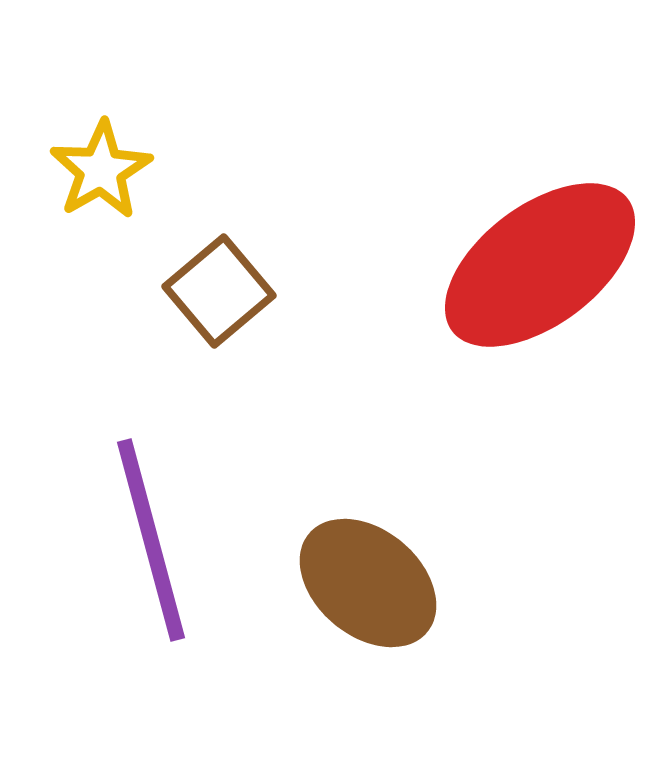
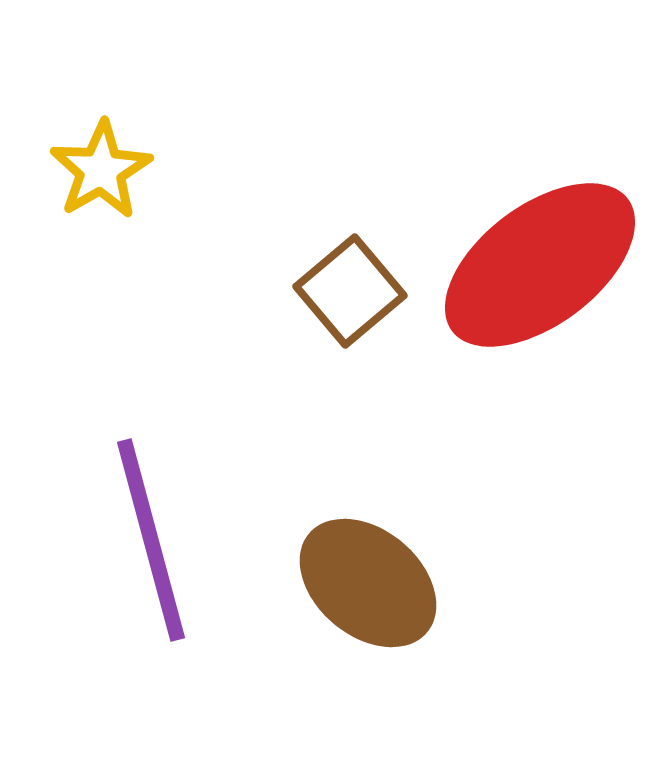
brown square: moved 131 px right
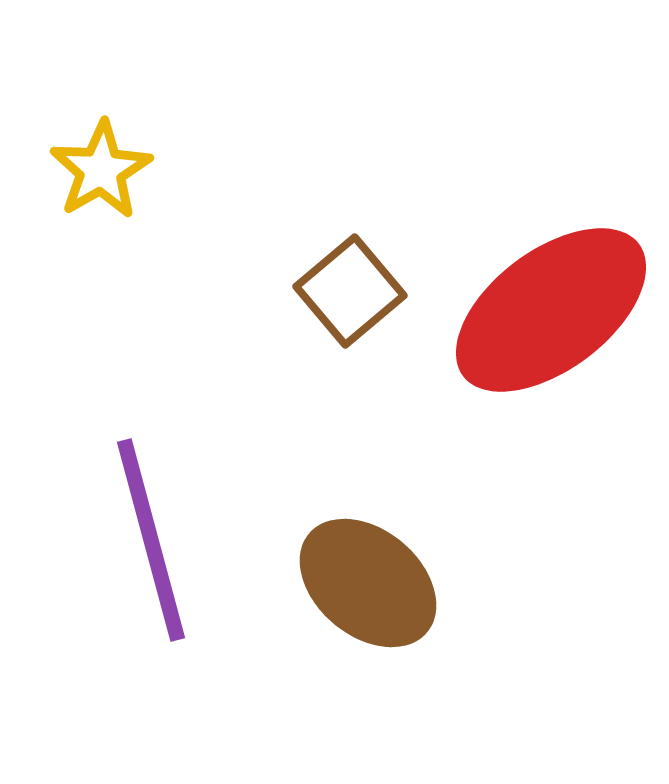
red ellipse: moved 11 px right, 45 px down
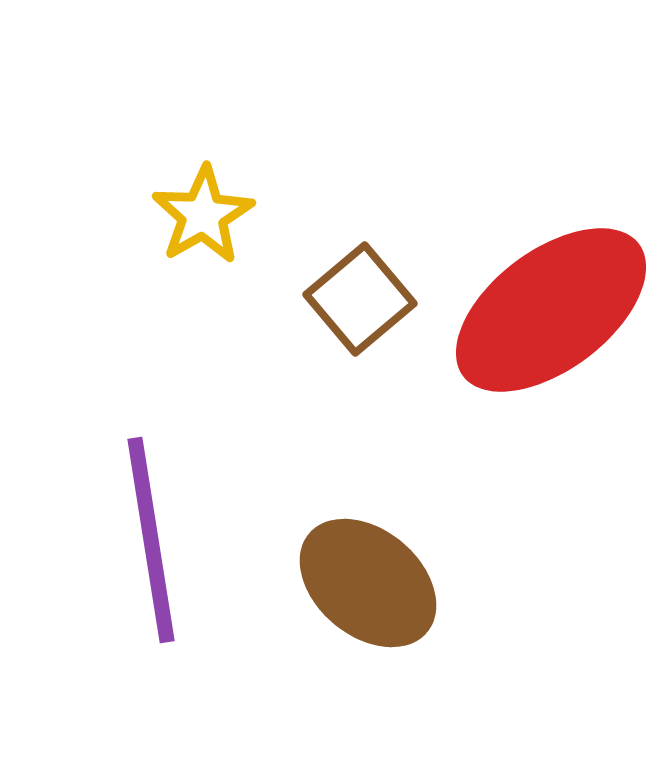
yellow star: moved 102 px right, 45 px down
brown square: moved 10 px right, 8 px down
purple line: rotated 6 degrees clockwise
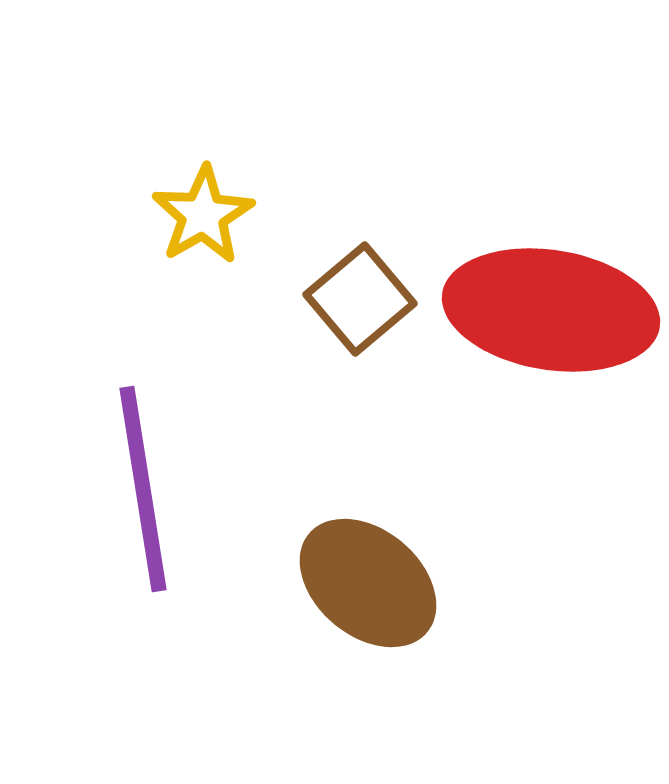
red ellipse: rotated 46 degrees clockwise
purple line: moved 8 px left, 51 px up
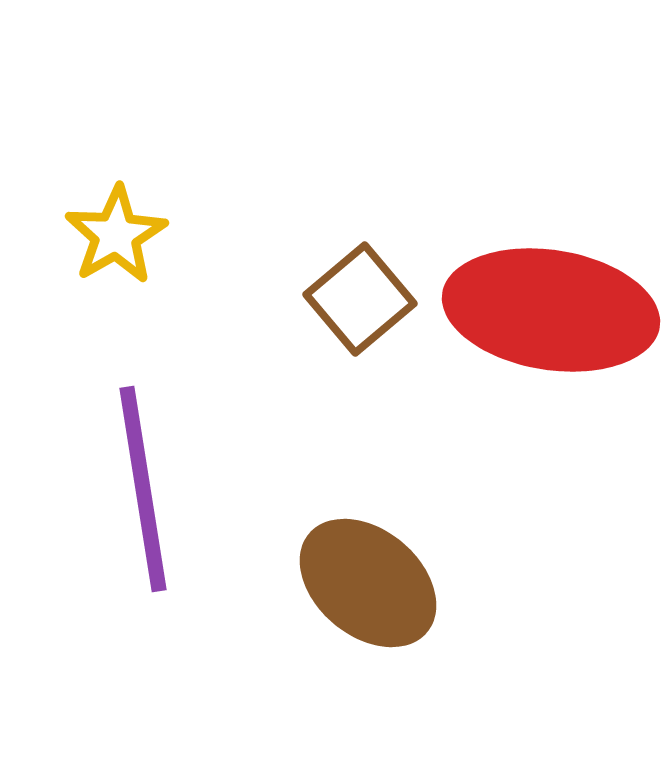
yellow star: moved 87 px left, 20 px down
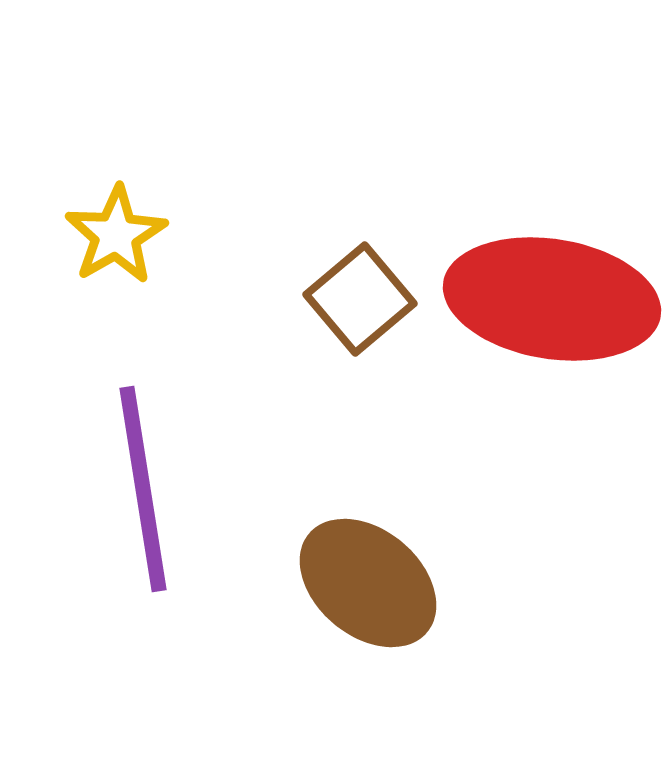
red ellipse: moved 1 px right, 11 px up
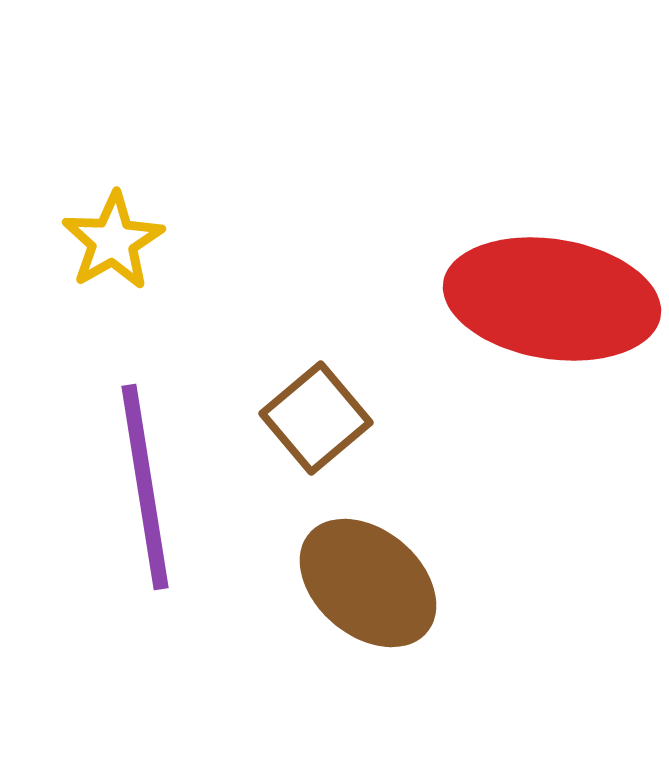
yellow star: moved 3 px left, 6 px down
brown square: moved 44 px left, 119 px down
purple line: moved 2 px right, 2 px up
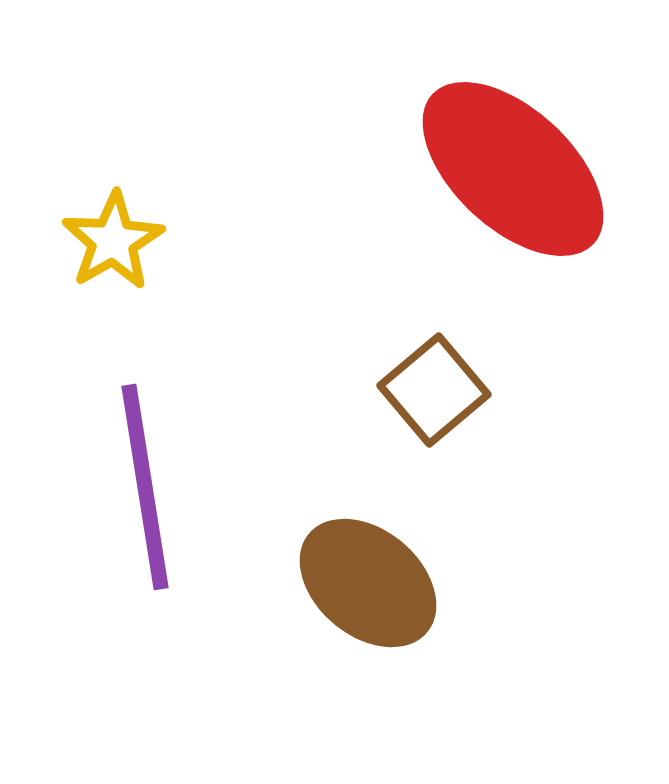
red ellipse: moved 39 px left, 130 px up; rotated 34 degrees clockwise
brown square: moved 118 px right, 28 px up
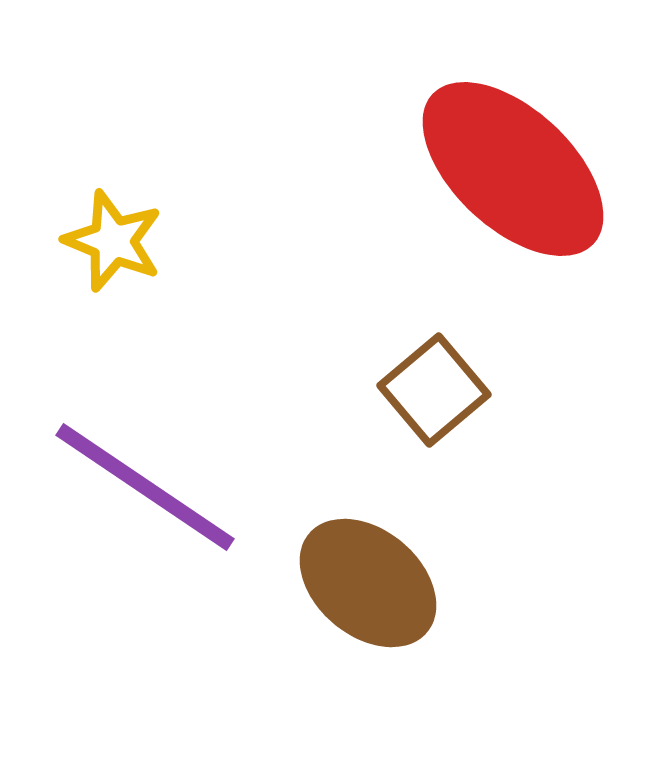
yellow star: rotated 20 degrees counterclockwise
purple line: rotated 47 degrees counterclockwise
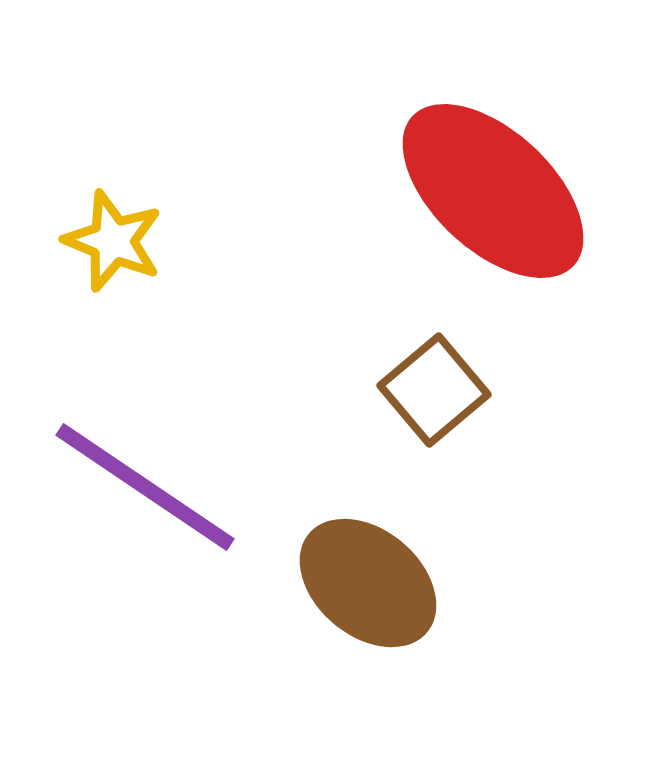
red ellipse: moved 20 px left, 22 px down
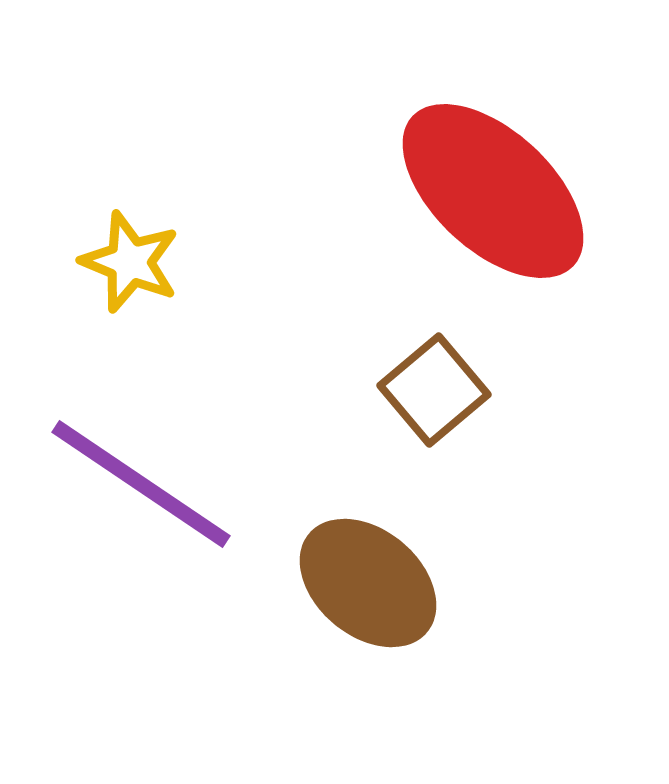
yellow star: moved 17 px right, 21 px down
purple line: moved 4 px left, 3 px up
